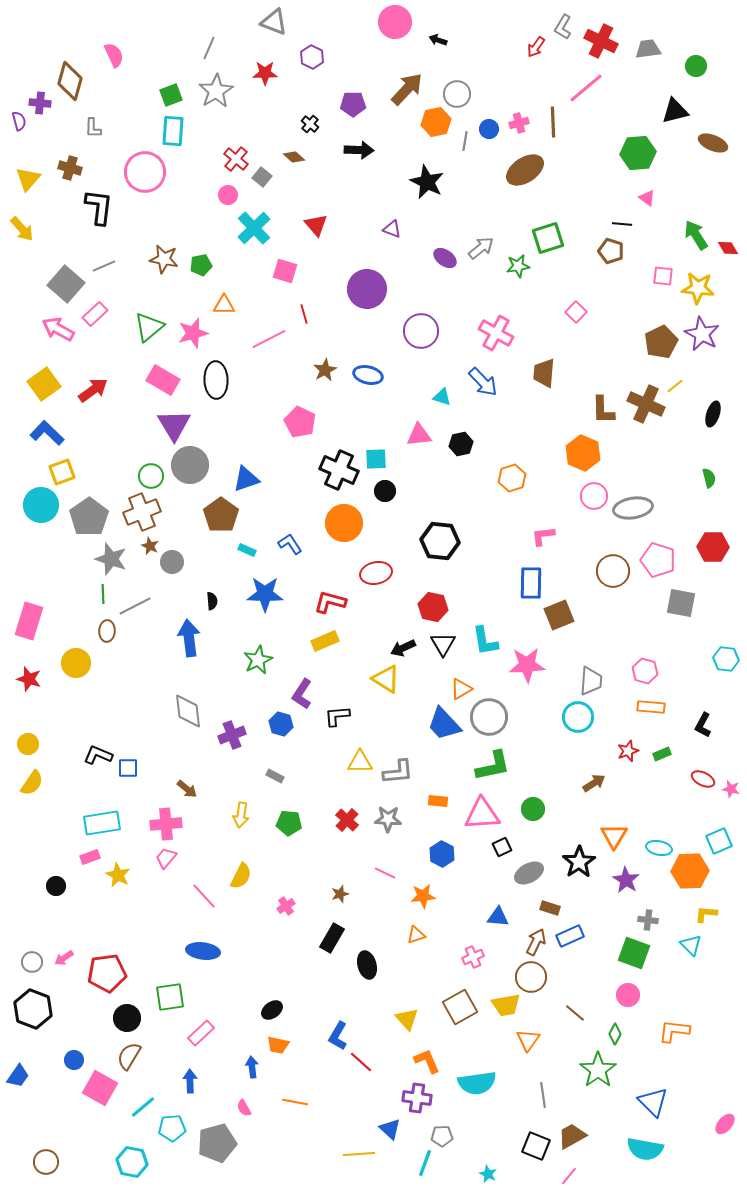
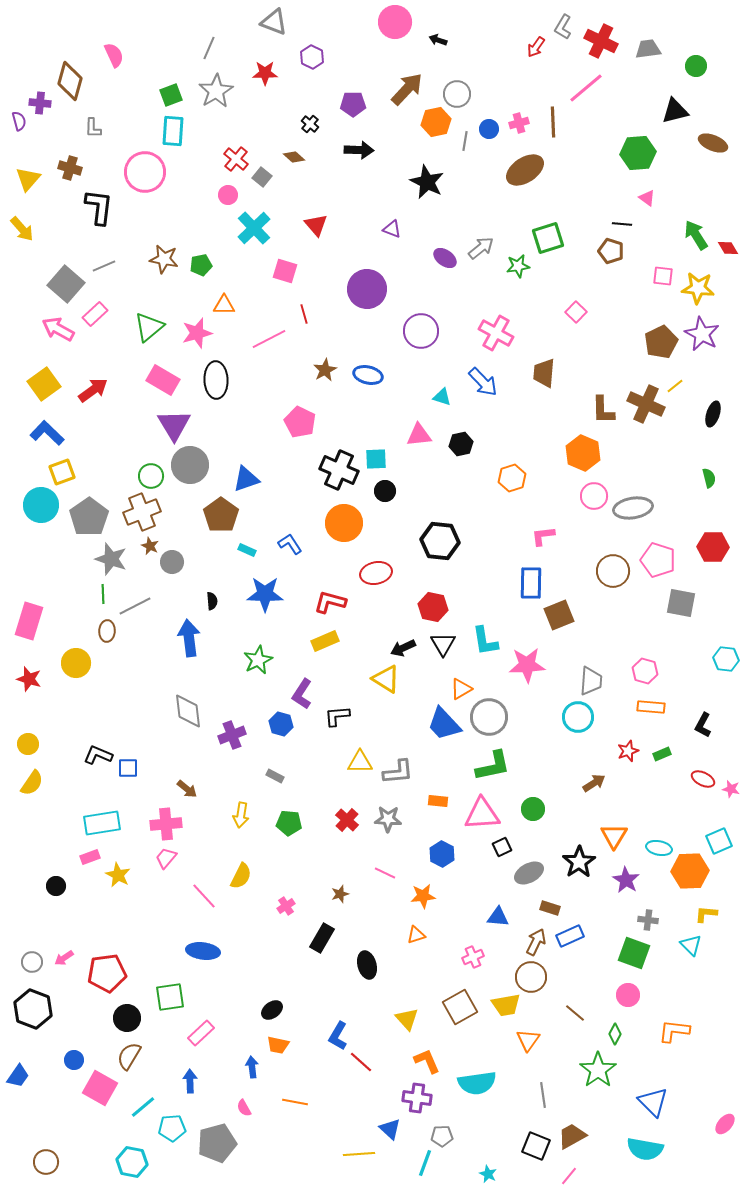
pink star at (193, 333): moved 4 px right
black rectangle at (332, 938): moved 10 px left
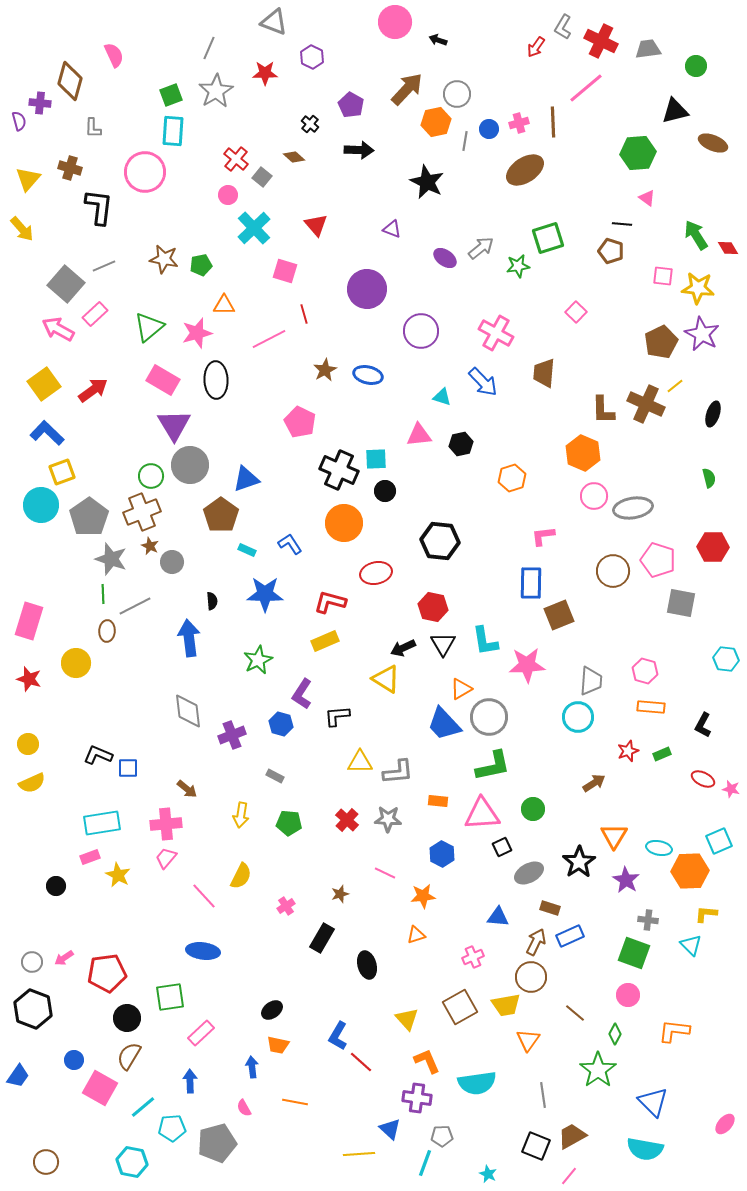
purple pentagon at (353, 104): moved 2 px left, 1 px down; rotated 30 degrees clockwise
yellow semicircle at (32, 783): rotated 32 degrees clockwise
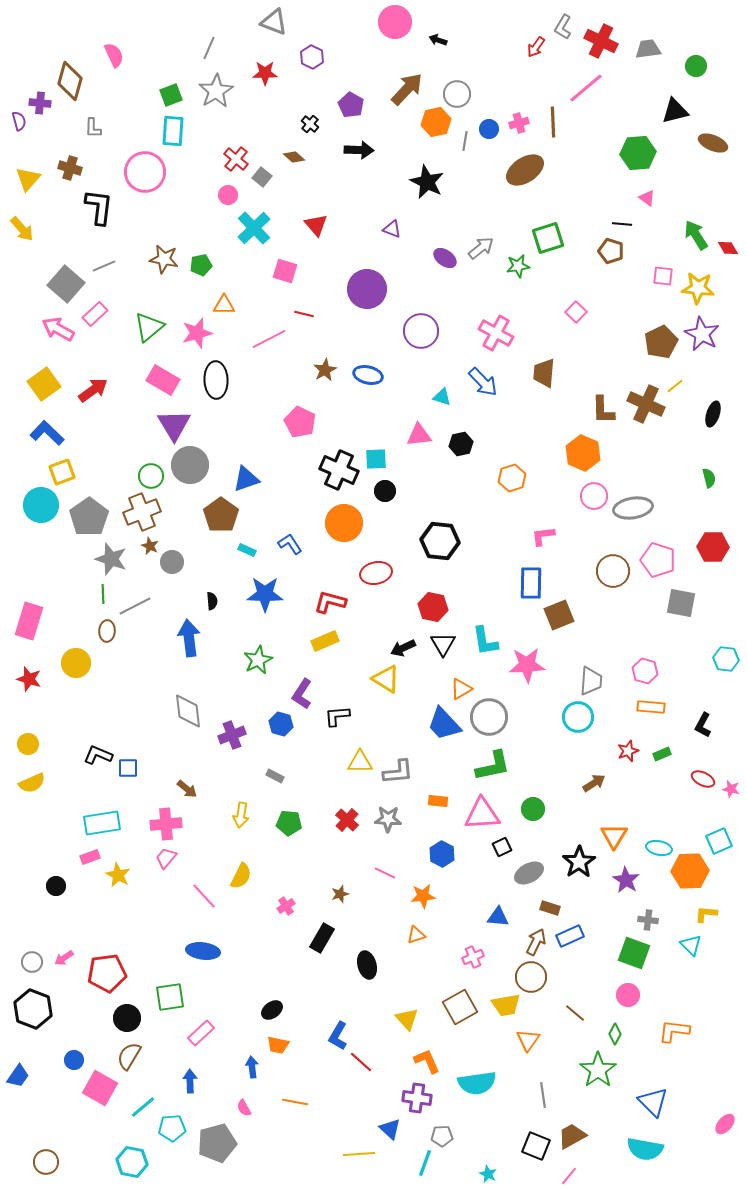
red line at (304, 314): rotated 60 degrees counterclockwise
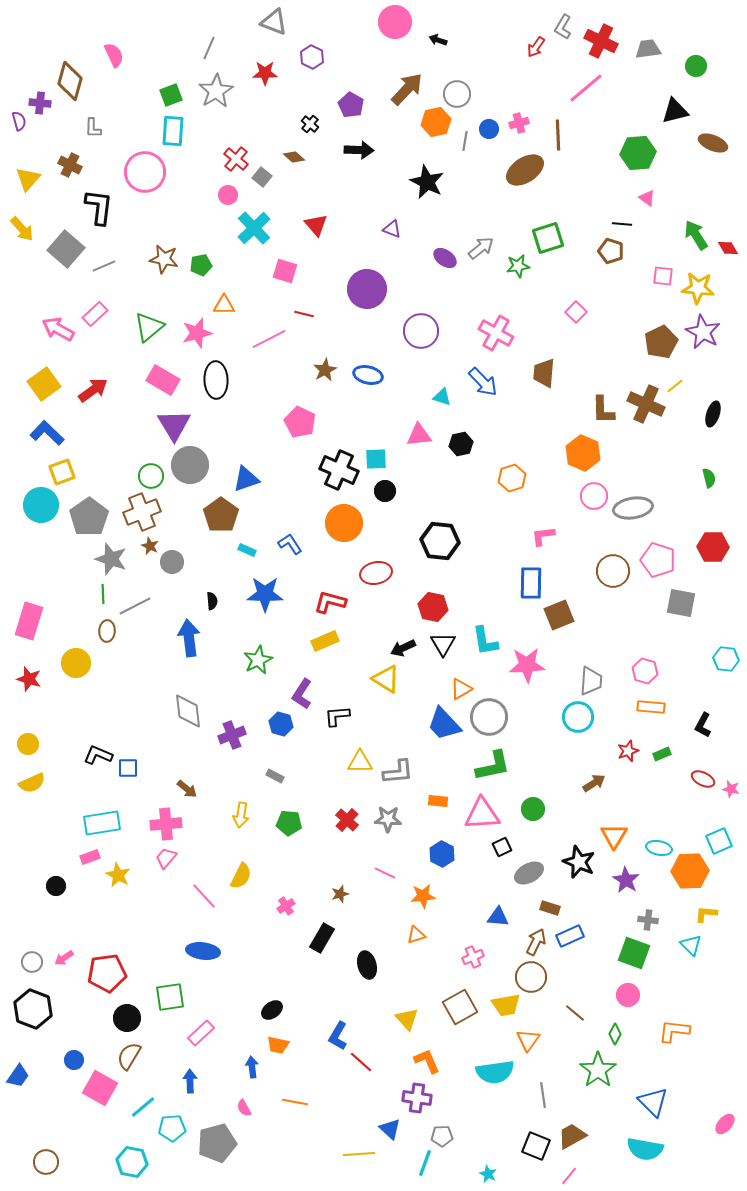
brown line at (553, 122): moved 5 px right, 13 px down
brown cross at (70, 168): moved 3 px up; rotated 10 degrees clockwise
gray square at (66, 284): moved 35 px up
purple star at (702, 334): moved 1 px right, 2 px up
black star at (579, 862): rotated 16 degrees counterclockwise
cyan semicircle at (477, 1083): moved 18 px right, 11 px up
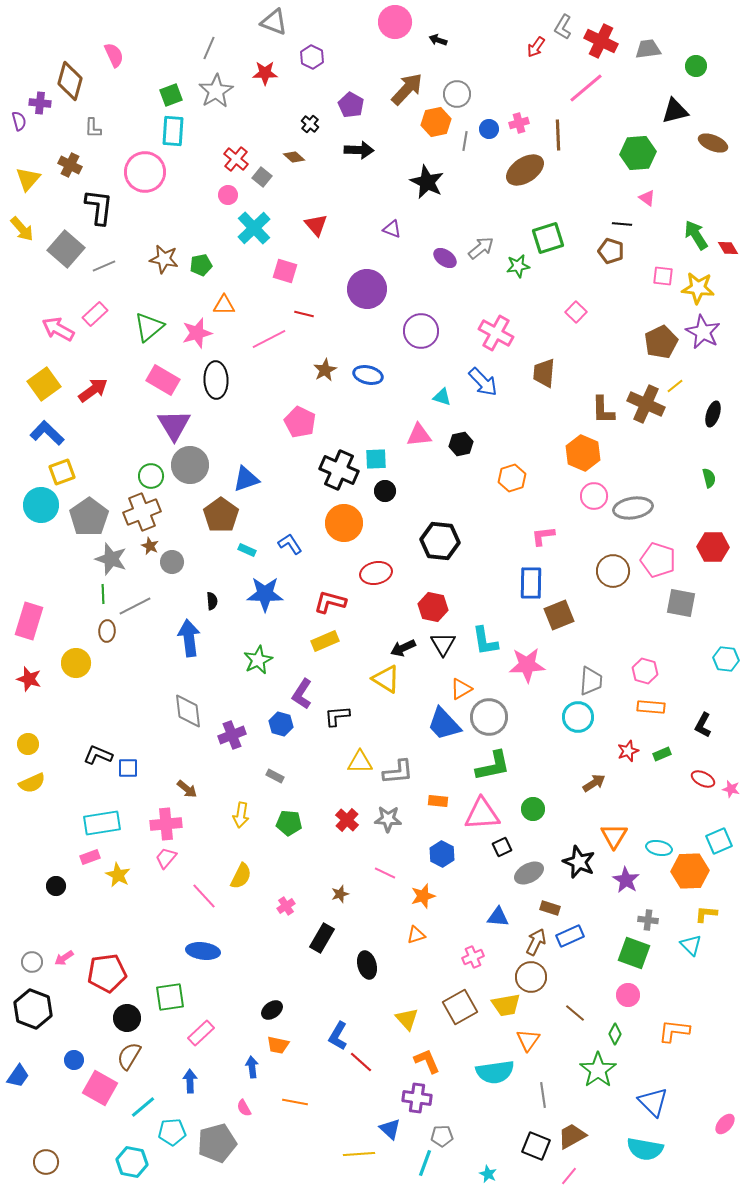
orange star at (423, 896): rotated 10 degrees counterclockwise
cyan pentagon at (172, 1128): moved 4 px down
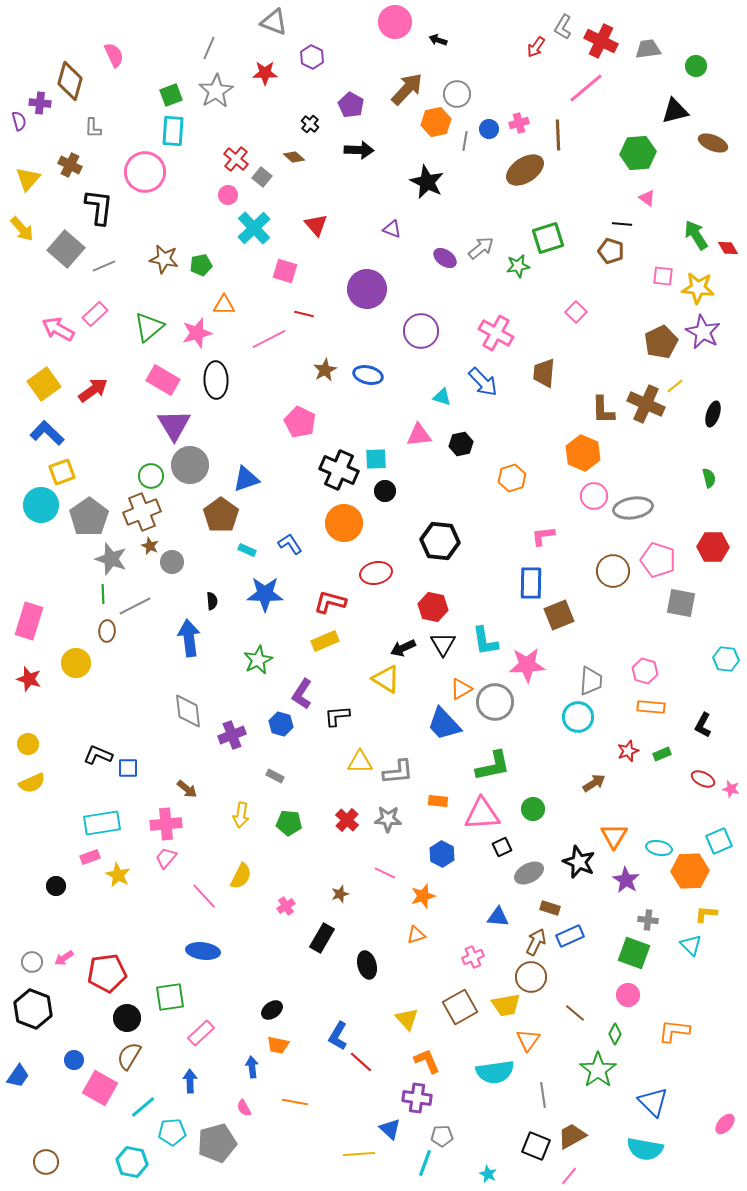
gray circle at (489, 717): moved 6 px right, 15 px up
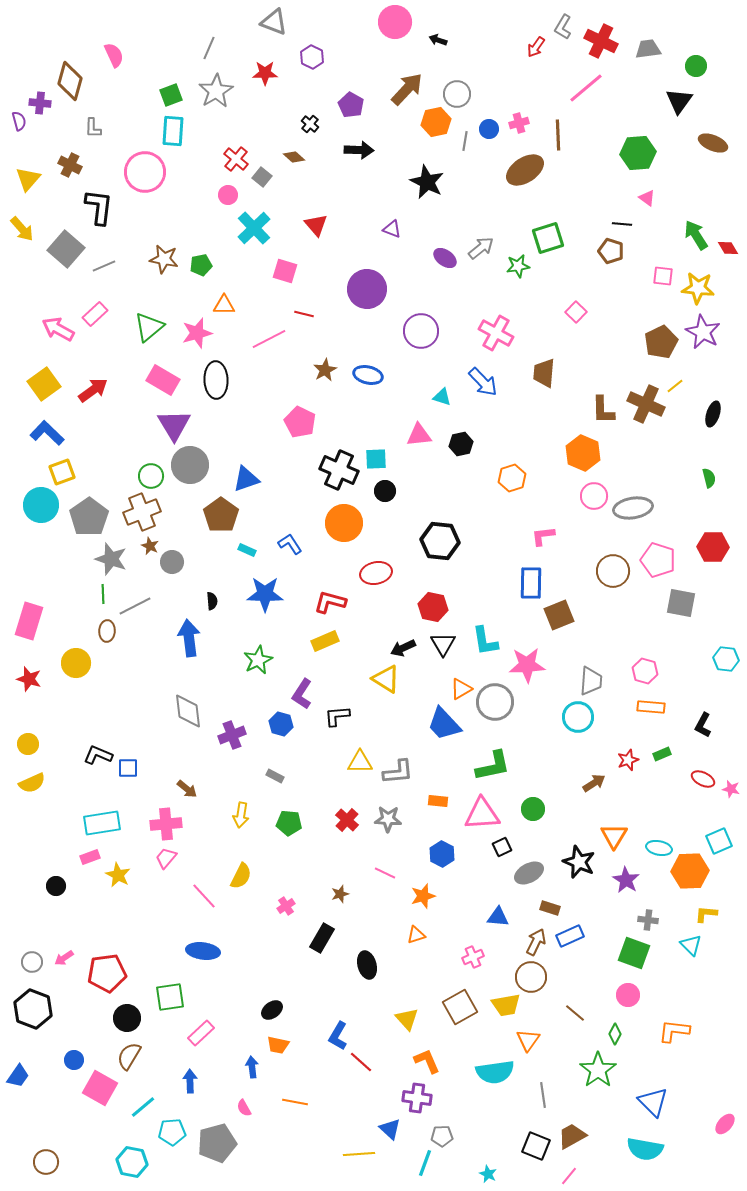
black triangle at (675, 111): moved 4 px right, 10 px up; rotated 40 degrees counterclockwise
red star at (628, 751): moved 9 px down
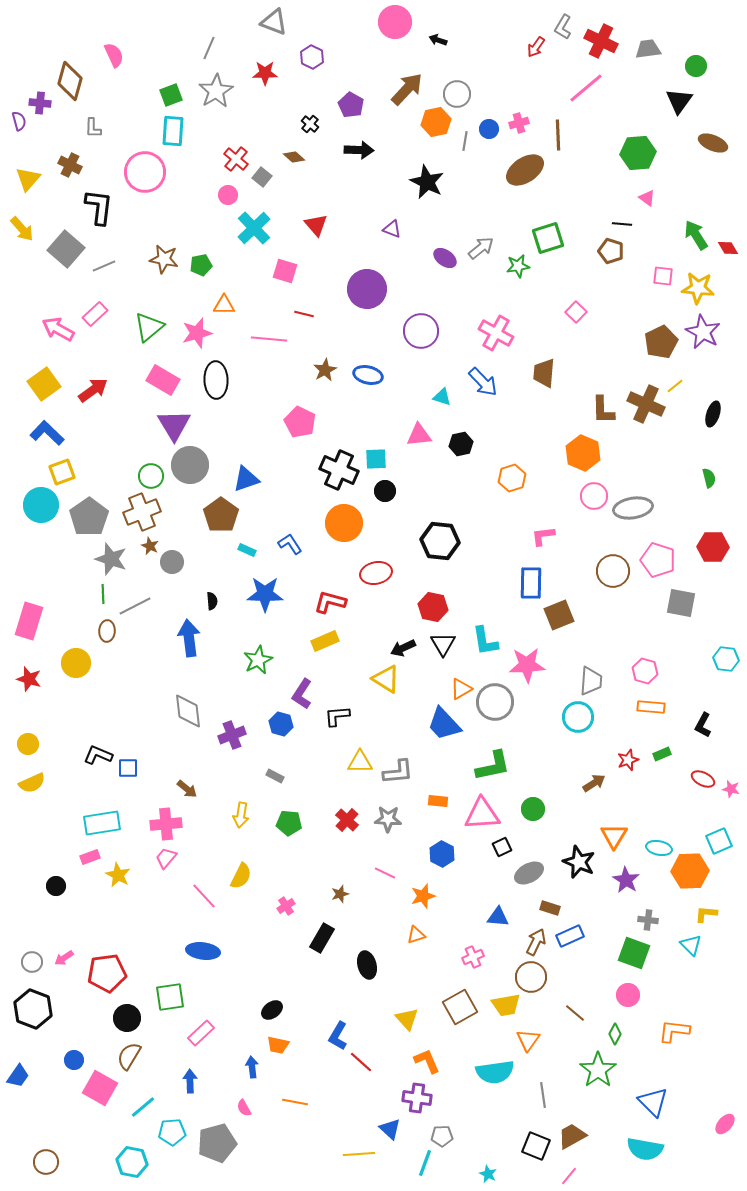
pink line at (269, 339): rotated 32 degrees clockwise
